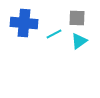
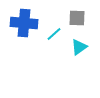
cyan line: rotated 14 degrees counterclockwise
cyan triangle: moved 6 px down
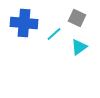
gray square: rotated 24 degrees clockwise
